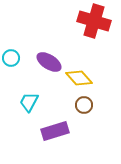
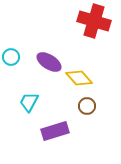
cyan circle: moved 1 px up
brown circle: moved 3 px right, 1 px down
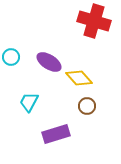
purple rectangle: moved 1 px right, 3 px down
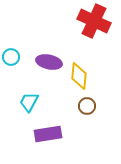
red cross: rotated 8 degrees clockwise
purple ellipse: rotated 20 degrees counterclockwise
yellow diamond: moved 2 px up; rotated 48 degrees clockwise
purple rectangle: moved 8 px left; rotated 8 degrees clockwise
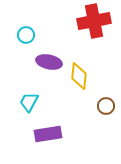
red cross: rotated 36 degrees counterclockwise
cyan circle: moved 15 px right, 22 px up
brown circle: moved 19 px right
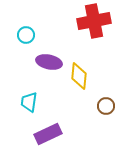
cyan trapezoid: rotated 20 degrees counterclockwise
purple rectangle: rotated 16 degrees counterclockwise
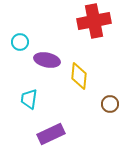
cyan circle: moved 6 px left, 7 px down
purple ellipse: moved 2 px left, 2 px up
cyan trapezoid: moved 3 px up
brown circle: moved 4 px right, 2 px up
purple rectangle: moved 3 px right
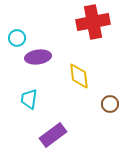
red cross: moved 1 px left, 1 px down
cyan circle: moved 3 px left, 4 px up
purple ellipse: moved 9 px left, 3 px up; rotated 20 degrees counterclockwise
yellow diamond: rotated 12 degrees counterclockwise
purple rectangle: moved 2 px right, 1 px down; rotated 12 degrees counterclockwise
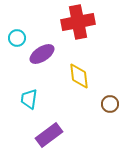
red cross: moved 15 px left
purple ellipse: moved 4 px right, 3 px up; rotated 25 degrees counterclockwise
purple rectangle: moved 4 px left
